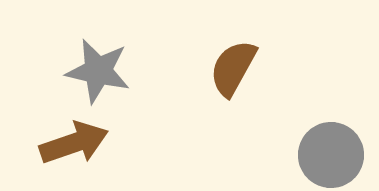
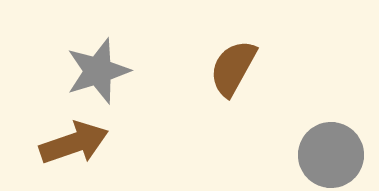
gray star: rotated 30 degrees counterclockwise
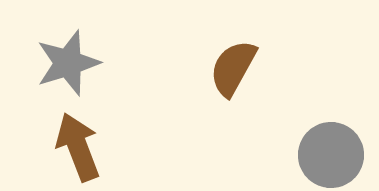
gray star: moved 30 px left, 8 px up
brown arrow: moved 4 px right, 4 px down; rotated 92 degrees counterclockwise
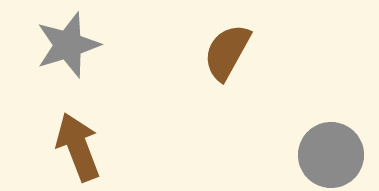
gray star: moved 18 px up
brown semicircle: moved 6 px left, 16 px up
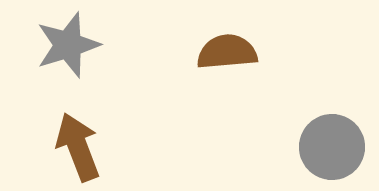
brown semicircle: rotated 56 degrees clockwise
gray circle: moved 1 px right, 8 px up
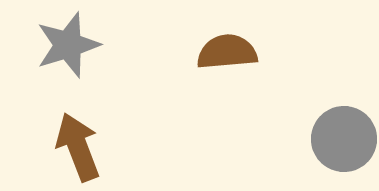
gray circle: moved 12 px right, 8 px up
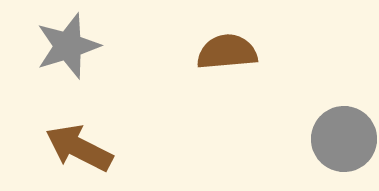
gray star: moved 1 px down
brown arrow: moved 1 px right, 1 px down; rotated 42 degrees counterclockwise
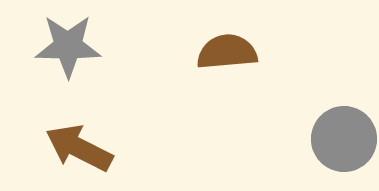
gray star: rotated 18 degrees clockwise
